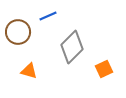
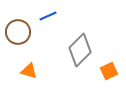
gray diamond: moved 8 px right, 3 px down
orange square: moved 5 px right, 2 px down
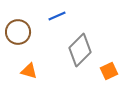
blue line: moved 9 px right
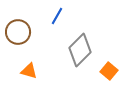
blue line: rotated 36 degrees counterclockwise
orange square: rotated 24 degrees counterclockwise
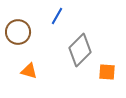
orange square: moved 2 px left, 1 px down; rotated 36 degrees counterclockwise
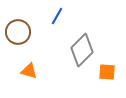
gray diamond: moved 2 px right
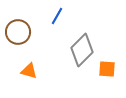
orange square: moved 3 px up
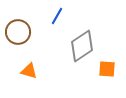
gray diamond: moved 4 px up; rotated 12 degrees clockwise
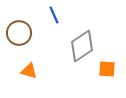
blue line: moved 3 px left, 1 px up; rotated 54 degrees counterclockwise
brown circle: moved 1 px right, 1 px down
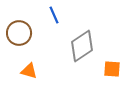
orange square: moved 5 px right
